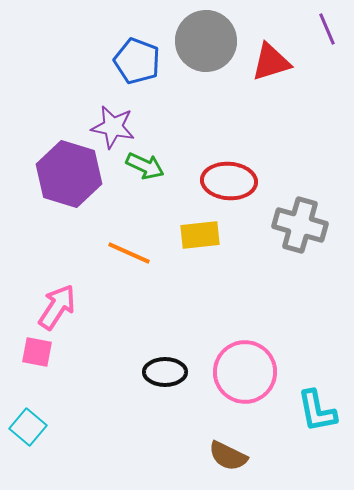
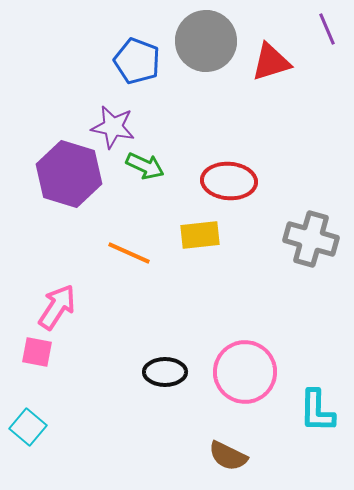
gray cross: moved 11 px right, 14 px down
cyan L-shape: rotated 12 degrees clockwise
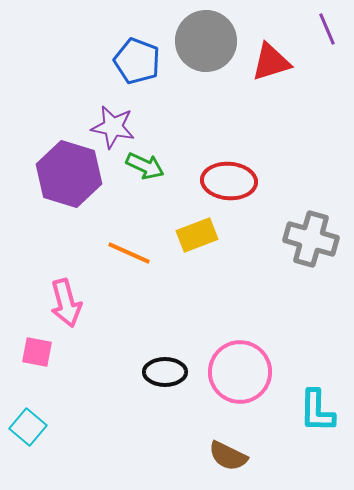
yellow rectangle: moved 3 px left; rotated 15 degrees counterclockwise
pink arrow: moved 9 px right, 4 px up; rotated 132 degrees clockwise
pink circle: moved 5 px left
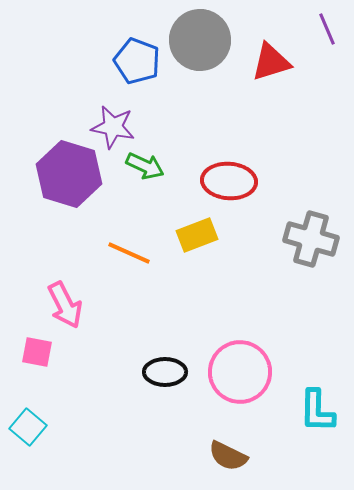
gray circle: moved 6 px left, 1 px up
pink arrow: moved 1 px left, 2 px down; rotated 12 degrees counterclockwise
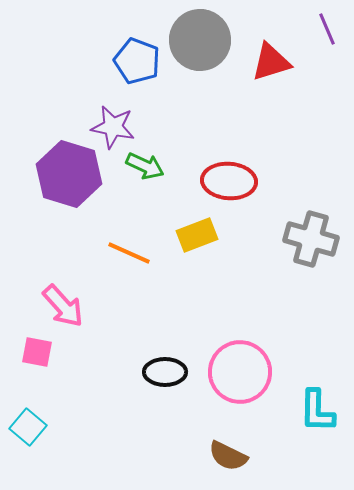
pink arrow: moved 2 px left, 1 px down; rotated 15 degrees counterclockwise
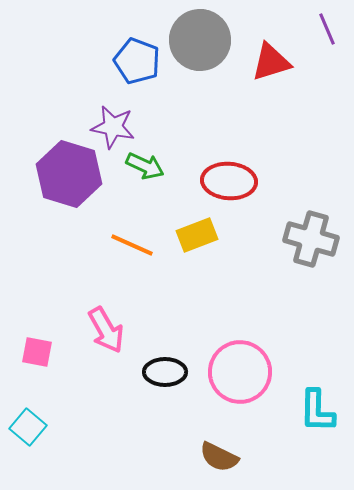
orange line: moved 3 px right, 8 px up
pink arrow: moved 43 px right, 24 px down; rotated 12 degrees clockwise
brown semicircle: moved 9 px left, 1 px down
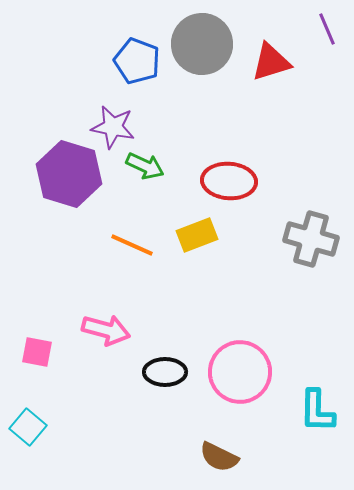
gray circle: moved 2 px right, 4 px down
pink arrow: rotated 45 degrees counterclockwise
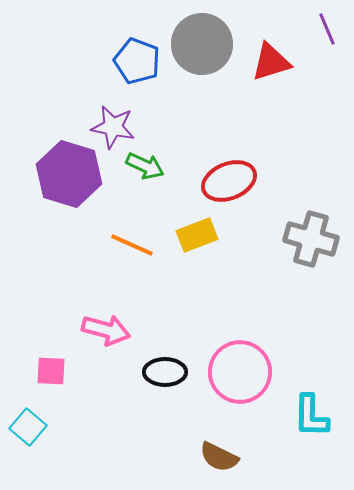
red ellipse: rotated 26 degrees counterclockwise
pink square: moved 14 px right, 19 px down; rotated 8 degrees counterclockwise
cyan L-shape: moved 6 px left, 5 px down
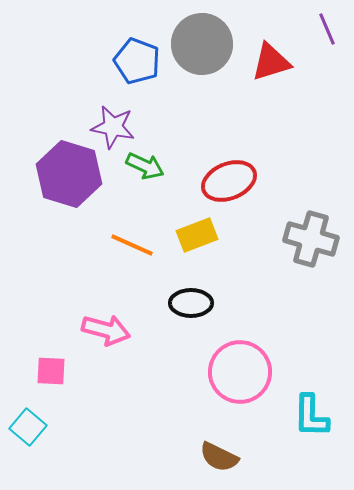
black ellipse: moved 26 px right, 69 px up
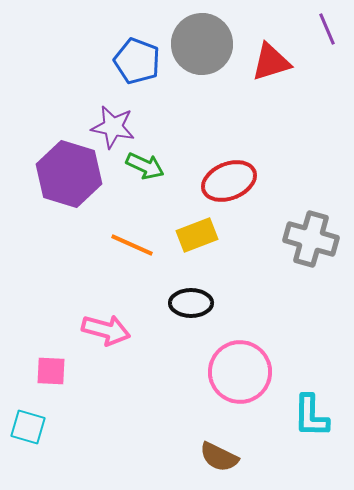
cyan square: rotated 24 degrees counterclockwise
